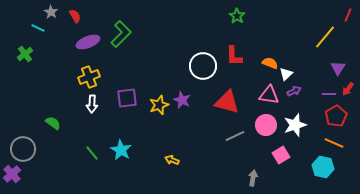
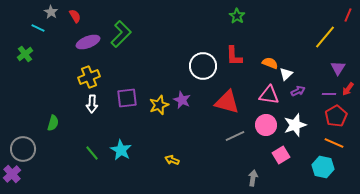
purple arrow: moved 4 px right
green semicircle: rotated 70 degrees clockwise
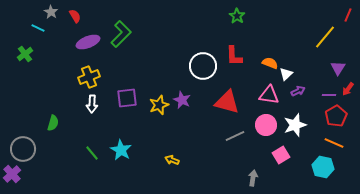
purple line: moved 1 px down
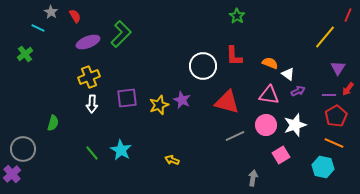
white triangle: moved 2 px right; rotated 40 degrees counterclockwise
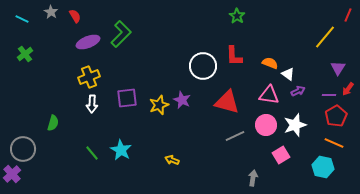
cyan line: moved 16 px left, 9 px up
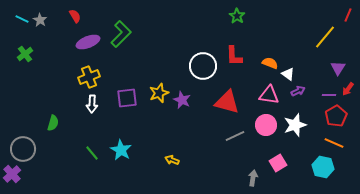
gray star: moved 11 px left, 8 px down
yellow star: moved 12 px up
pink square: moved 3 px left, 8 px down
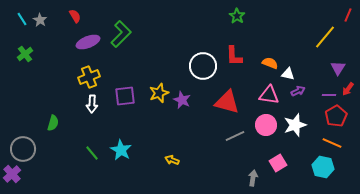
cyan line: rotated 32 degrees clockwise
white triangle: rotated 24 degrees counterclockwise
purple square: moved 2 px left, 2 px up
orange line: moved 2 px left
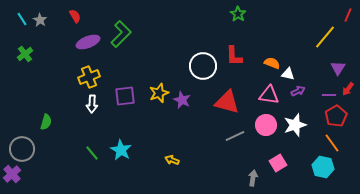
green star: moved 1 px right, 2 px up
orange semicircle: moved 2 px right
green semicircle: moved 7 px left, 1 px up
orange line: rotated 30 degrees clockwise
gray circle: moved 1 px left
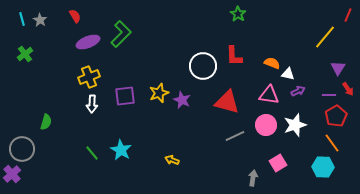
cyan line: rotated 16 degrees clockwise
red arrow: rotated 72 degrees counterclockwise
cyan hexagon: rotated 10 degrees counterclockwise
